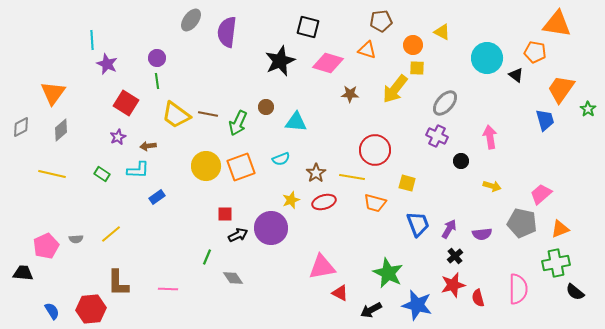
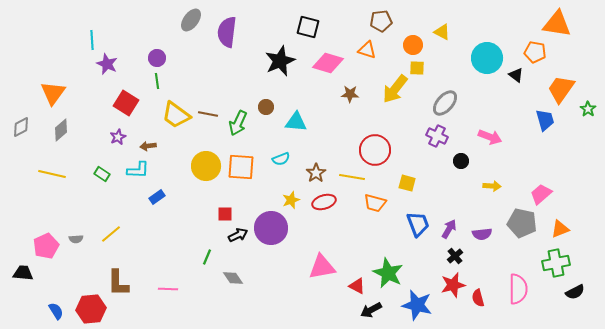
pink arrow at (490, 137): rotated 120 degrees clockwise
orange square at (241, 167): rotated 24 degrees clockwise
yellow arrow at (492, 186): rotated 12 degrees counterclockwise
black semicircle at (575, 292): rotated 66 degrees counterclockwise
red triangle at (340, 293): moved 17 px right, 7 px up
blue semicircle at (52, 311): moved 4 px right
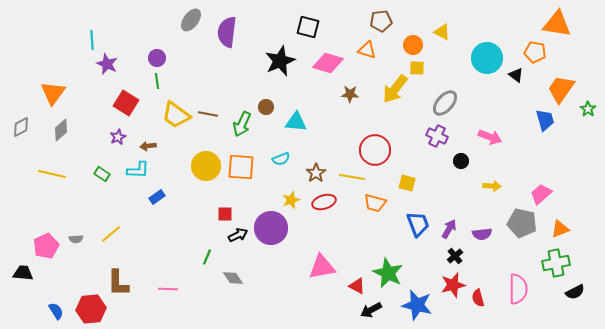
green arrow at (238, 123): moved 4 px right, 1 px down
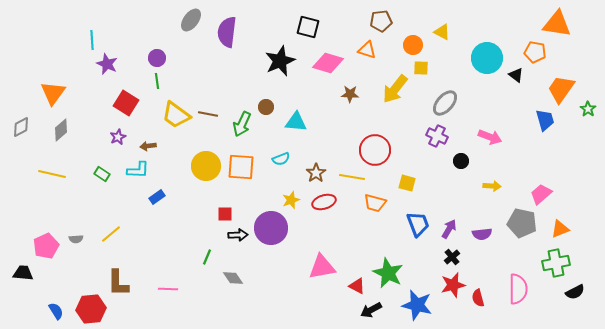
yellow square at (417, 68): moved 4 px right
black arrow at (238, 235): rotated 24 degrees clockwise
black cross at (455, 256): moved 3 px left, 1 px down
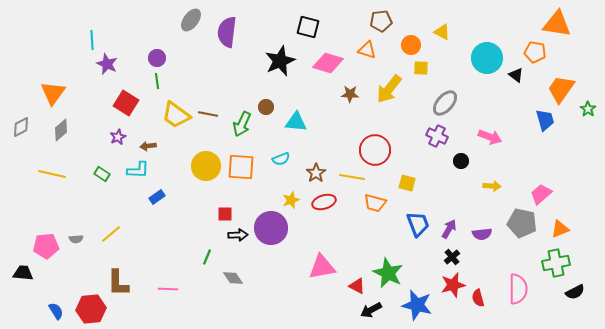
orange circle at (413, 45): moved 2 px left
yellow arrow at (395, 89): moved 6 px left
pink pentagon at (46, 246): rotated 20 degrees clockwise
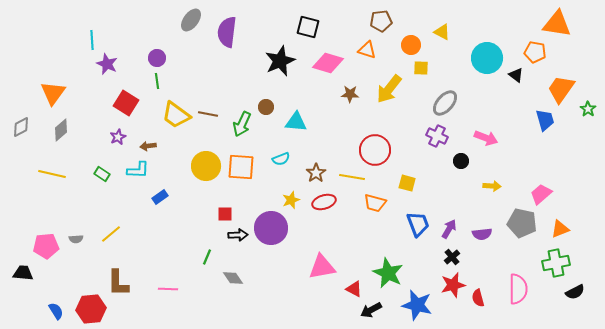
pink arrow at (490, 137): moved 4 px left, 1 px down
blue rectangle at (157, 197): moved 3 px right
red triangle at (357, 286): moved 3 px left, 3 px down
